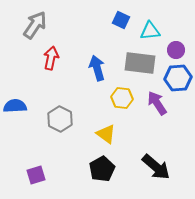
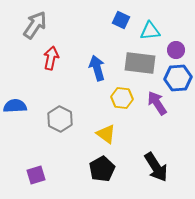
black arrow: rotated 16 degrees clockwise
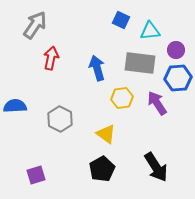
yellow hexagon: rotated 15 degrees counterclockwise
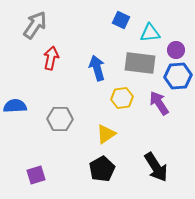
cyan triangle: moved 2 px down
blue hexagon: moved 2 px up
purple arrow: moved 2 px right
gray hexagon: rotated 25 degrees counterclockwise
yellow triangle: rotated 50 degrees clockwise
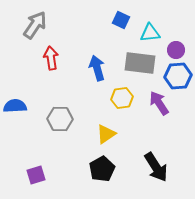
red arrow: rotated 20 degrees counterclockwise
